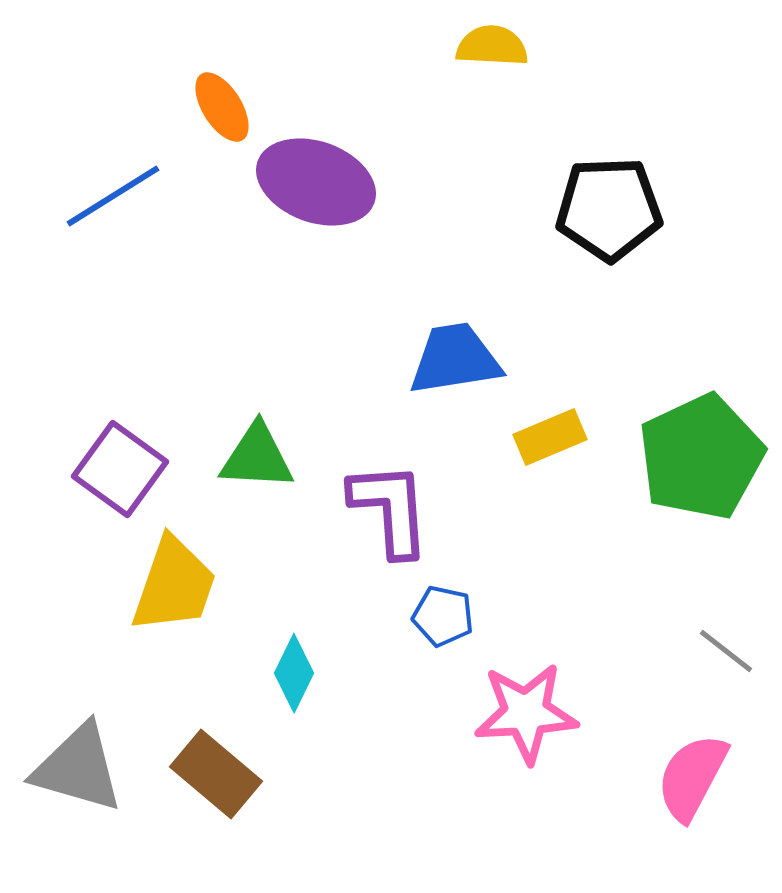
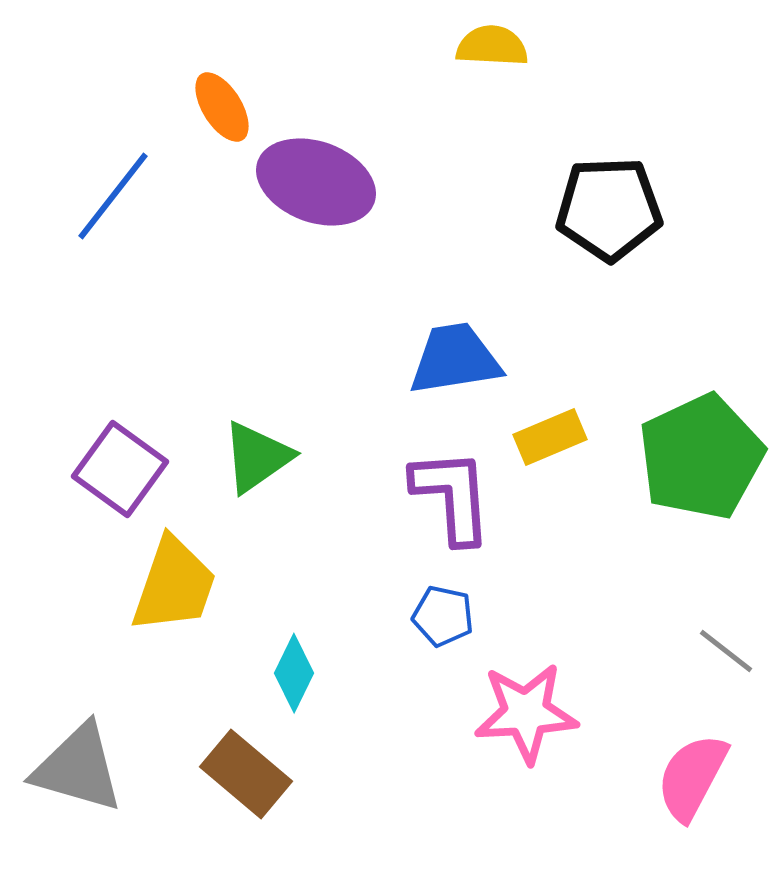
blue line: rotated 20 degrees counterclockwise
green triangle: rotated 38 degrees counterclockwise
purple L-shape: moved 62 px right, 13 px up
brown rectangle: moved 30 px right
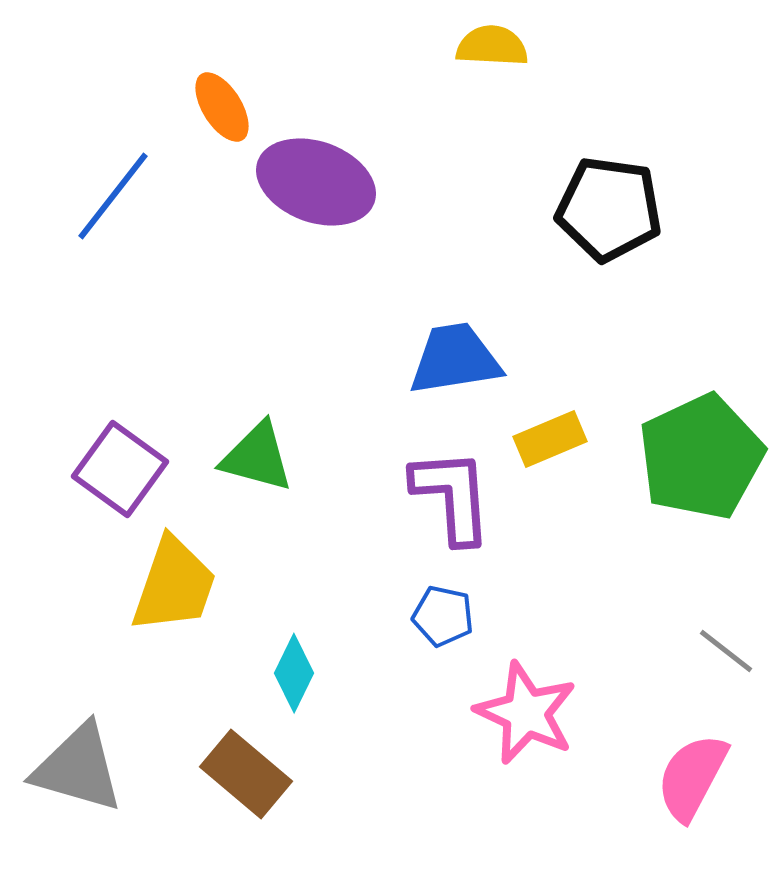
black pentagon: rotated 10 degrees clockwise
yellow rectangle: moved 2 px down
green triangle: rotated 50 degrees clockwise
pink star: rotated 28 degrees clockwise
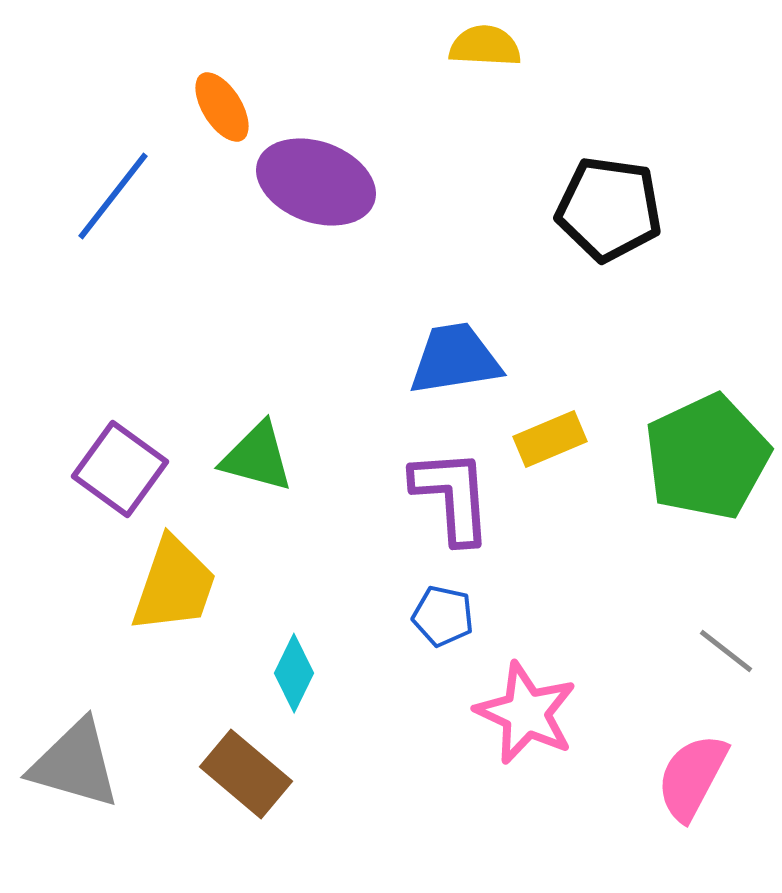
yellow semicircle: moved 7 px left
green pentagon: moved 6 px right
gray triangle: moved 3 px left, 4 px up
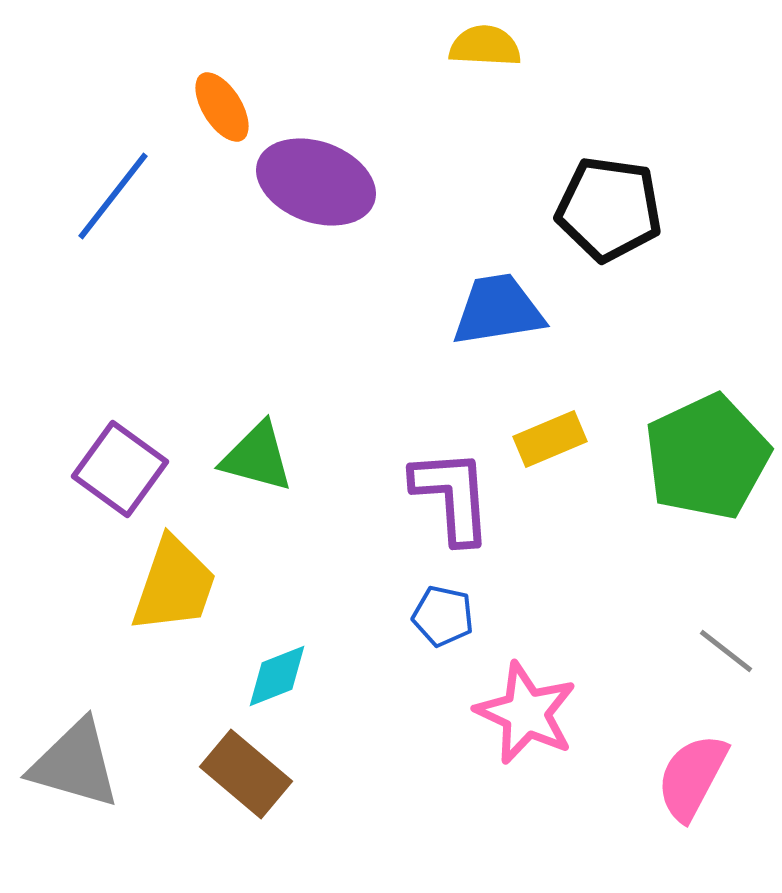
blue trapezoid: moved 43 px right, 49 px up
cyan diamond: moved 17 px left, 3 px down; rotated 42 degrees clockwise
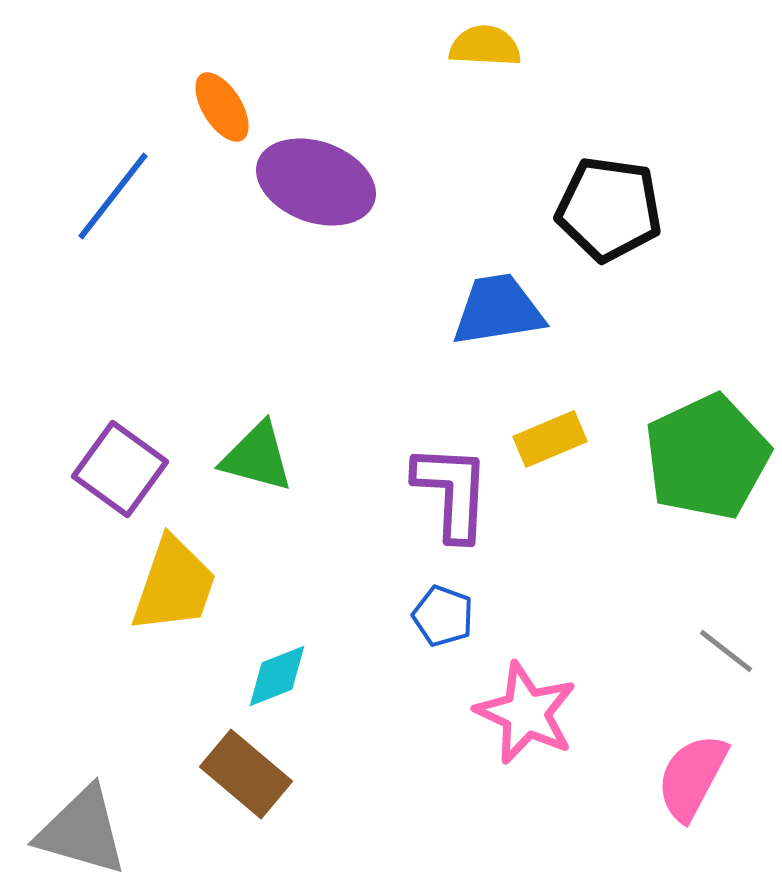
purple L-shape: moved 4 px up; rotated 7 degrees clockwise
blue pentagon: rotated 8 degrees clockwise
gray triangle: moved 7 px right, 67 px down
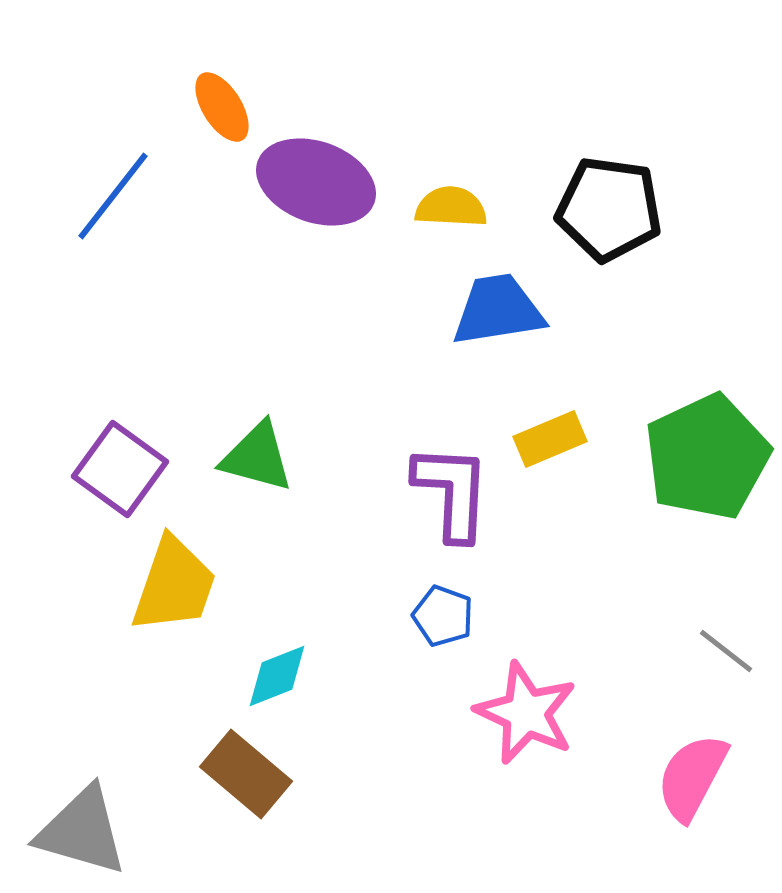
yellow semicircle: moved 34 px left, 161 px down
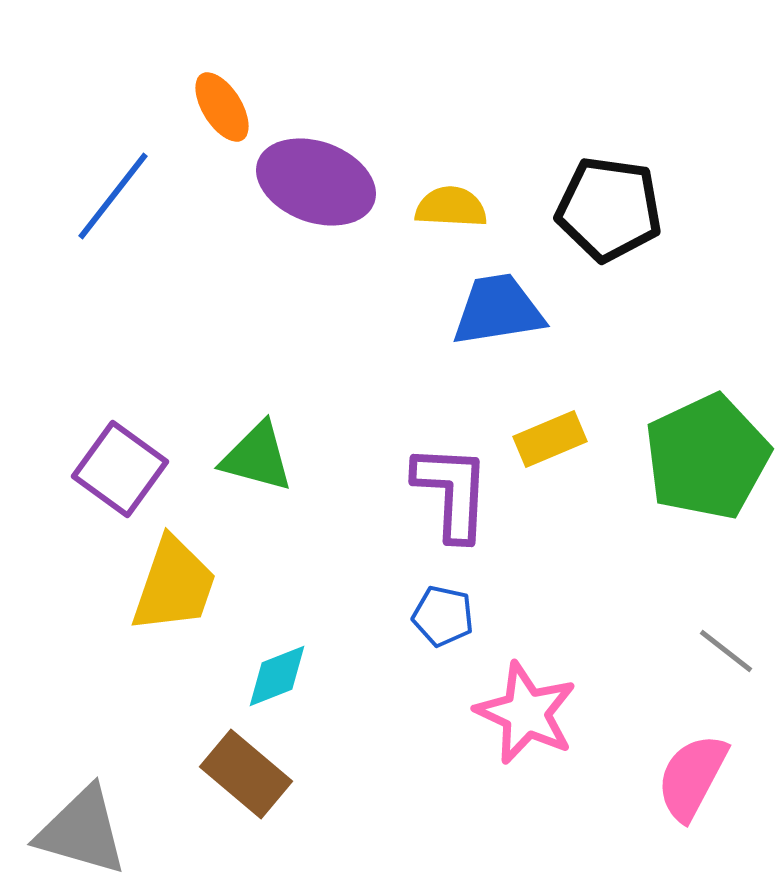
blue pentagon: rotated 8 degrees counterclockwise
